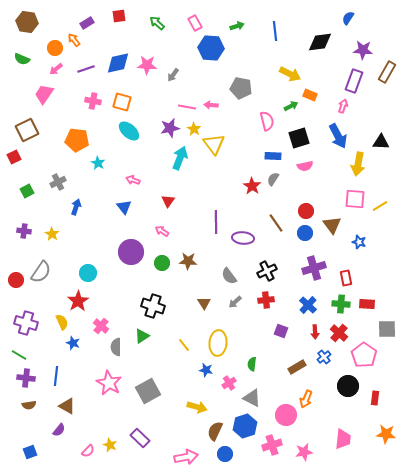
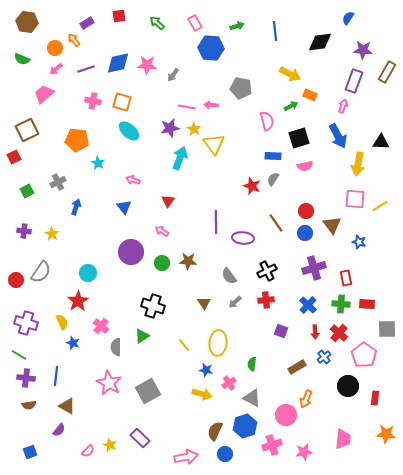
pink trapezoid at (44, 94): rotated 15 degrees clockwise
red star at (252, 186): rotated 12 degrees counterclockwise
yellow arrow at (197, 407): moved 5 px right, 13 px up
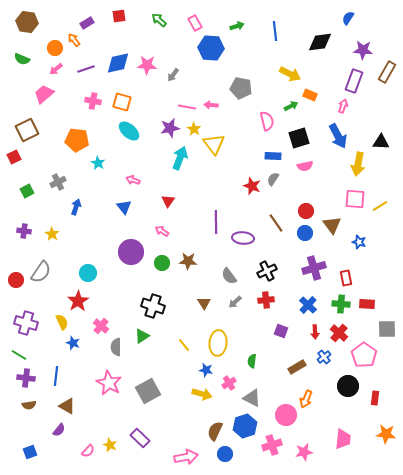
green arrow at (157, 23): moved 2 px right, 3 px up
green semicircle at (252, 364): moved 3 px up
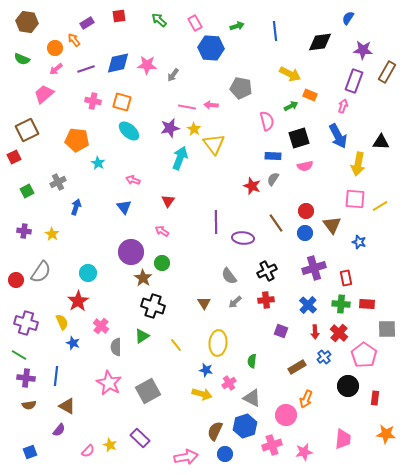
brown star at (188, 261): moved 45 px left, 17 px down; rotated 30 degrees clockwise
yellow line at (184, 345): moved 8 px left
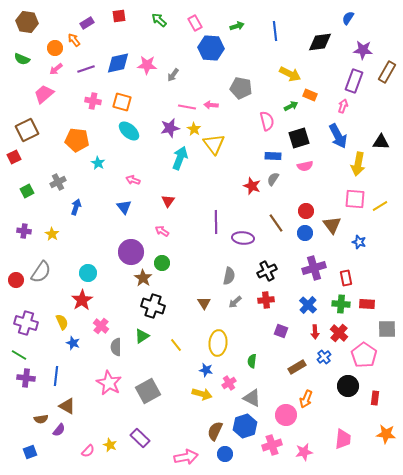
gray semicircle at (229, 276): rotated 132 degrees counterclockwise
red star at (78, 301): moved 4 px right, 1 px up
brown semicircle at (29, 405): moved 12 px right, 14 px down
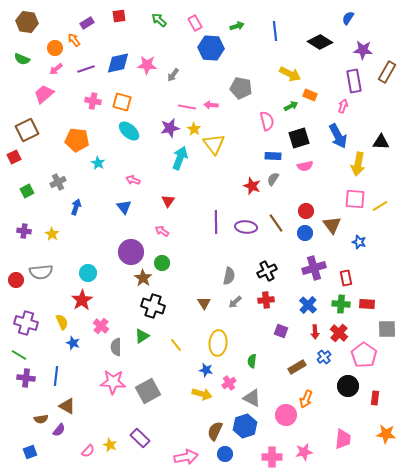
black diamond at (320, 42): rotated 40 degrees clockwise
purple rectangle at (354, 81): rotated 30 degrees counterclockwise
purple ellipse at (243, 238): moved 3 px right, 11 px up
gray semicircle at (41, 272): rotated 50 degrees clockwise
pink star at (109, 383): moved 4 px right, 1 px up; rotated 25 degrees counterclockwise
pink cross at (272, 445): moved 12 px down; rotated 18 degrees clockwise
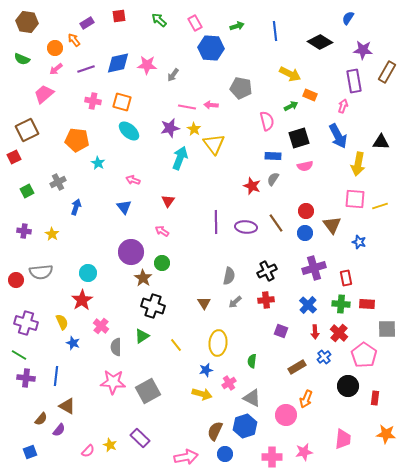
yellow line at (380, 206): rotated 14 degrees clockwise
blue star at (206, 370): rotated 24 degrees counterclockwise
brown semicircle at (41, 419): rotated 40 degrees counterclockwise
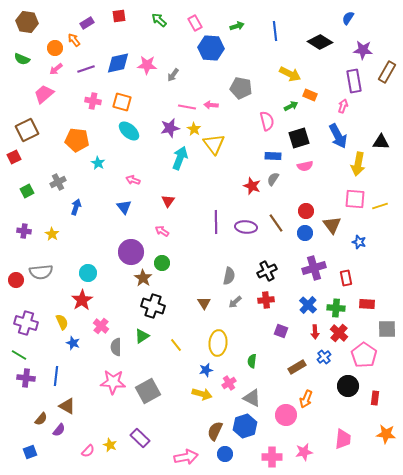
green cross at (341, 304): moved 5 px left, 4 px down
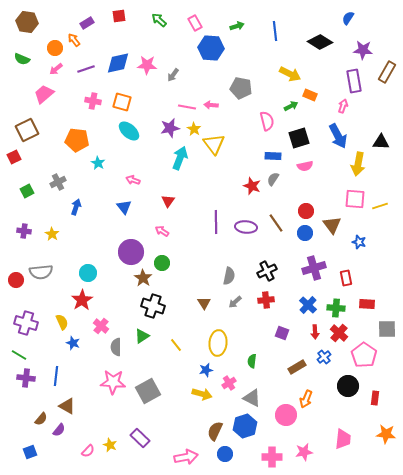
purple square at (281, 331): moved 1 px right, 2 px down
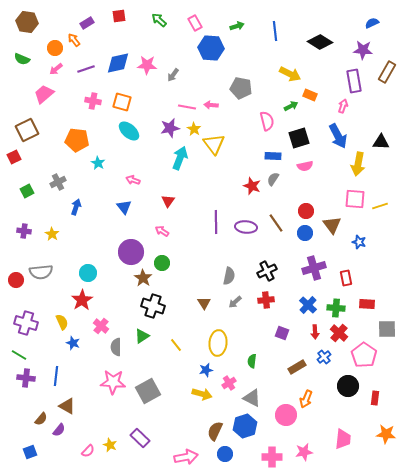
blue semicircle at (348, 18): moved 24 px right, 5 px down; rotated 32 degrees clockwise
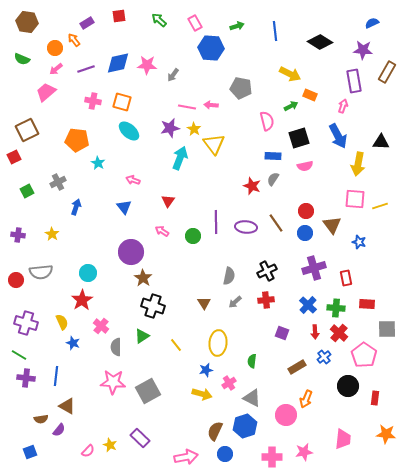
pink trapezoid at (44, 94): moved 2 px right, 2 px up
purple cross at (24, 231): moved 6 px left, 4 px down
green circle at (162, 263): moved 31 px right, 27 px up
brown semicircle at (41, 419): rotated 40 degrees clockwise
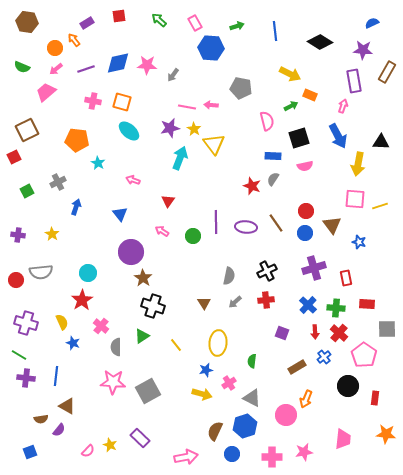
green semicircle at (22, 59): moved 8 px down
blue triangle at (124, 207): moved 4 px left, 7 px down
blue circle at (225, 454): moved 7 px right
